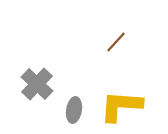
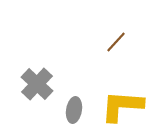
yellow L-shape: moved 1 px right
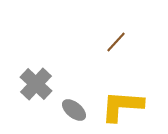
gray cross: moved 1 px left
gray ellipse: rotated 60 degrees counterclockwise
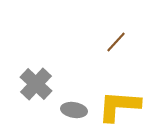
yellow L-shape: moved 3 px left
gray ellipse: rotated 30 degrees counterclockwise
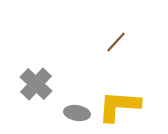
gray ellipse: moved 3 px right, 3 px down
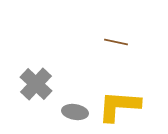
brown line: rotated 60 degrees clockwise
gray ellipse: moved 2 px left, 1 px up
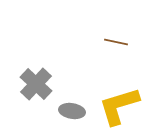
yellow L-shape: rotated 21 degrees counterclockwise
gray ellipse: moved 3 px left, 1 px up
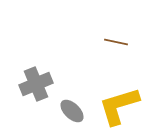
gray cross: rotated 24 degrees clockwise
gray ellipse: rotated 35 degrees clockwise
